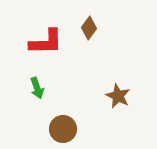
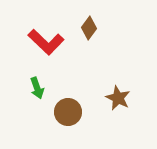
red L-shape: rotated 45 degrees clockwise
brown star: moved 2 px down
brown circle: moved 5 px right, 17 px up
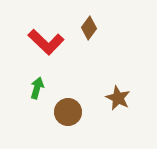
green arrow: rotated 145 degrees counterclockwise
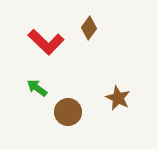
green arrow: rotated 70 degrees counterclockwise
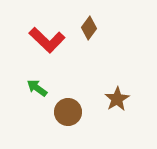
red L-shape: moved 1 px right, 2 px up
brown star: moved 1 px left, 1 px down; rotated 15 degrees clockwise
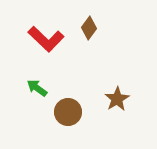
red L-shape: moved 1 px left, 1 px up
